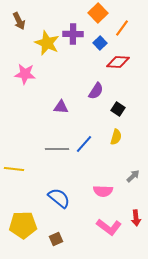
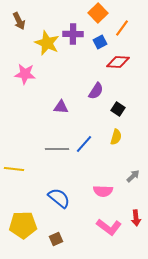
blue square: moved 1 px up; rotated 16 degrees clockwise
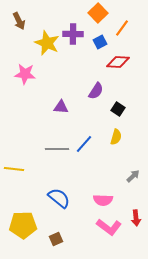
pink semicircle: moved 9 px down
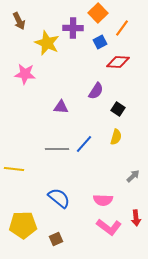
purple cross: moved 6 px up
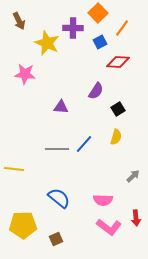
black square: rotated 24 degrees clockwise
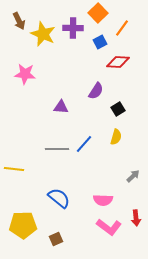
yellow star: moved 4 px left, 9 px up
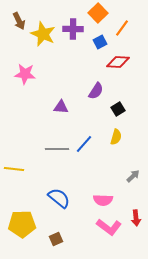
purple cross: moved 1 px down
yellow pentagon: moved 1 px left, 1 px up
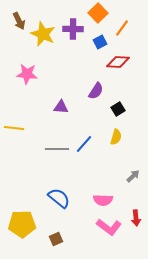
pink star: moved 2 px right
yellow line: moved 41 px up
